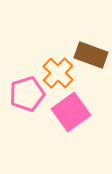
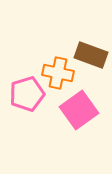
orange cross: rotated 32 degrees counterclockwise
pink square: moved 8 px right, 2 px up
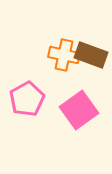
orange cross: moved 6 px right, 18 px up
pink pentagon: moved 5 px down; rotated 12 degrees counterclockwise
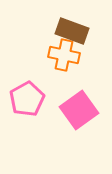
brown rectangle: moved 19 px left, 24 px up
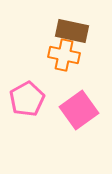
brown rectangle: rotated 8 degrees counterclockwise
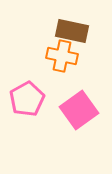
orange cross: moved 2 px left, 1 px down
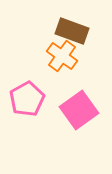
brown rectangle: rotated 8 degrees clockwise
orange cross: rotated 24 degrees clockwise
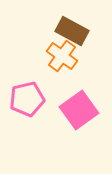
brown rectangle: rotated 8 degrees clockwise
pink pentagon: rotated 16 degrees clockwise
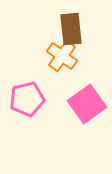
brown rectangle: moved 1 px left, 2 px up; rotated 56 degrees clockwise
pink square: moved 8 px right, 6 px up
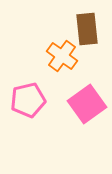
brown rectangle: moved 16 px right
pink pentagon: moved 1 px right, 1 px down
